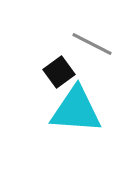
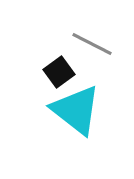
cyan triangle: rotated 34 degrees clockwise
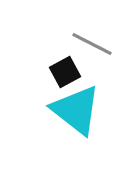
black square: moved 6 px right; rotated 8 degrees clockwise
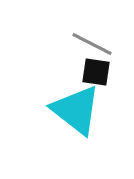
black square: moved 31 px right; rotated 36 degrees clockwise
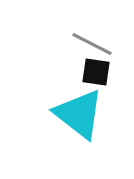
cyan triangle: moved 3 px right, 4 px down
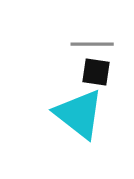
gray line: rotated 27 degrees counterclockwise
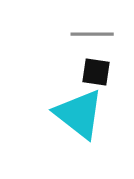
gray line: moved 10 px up
